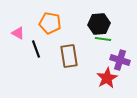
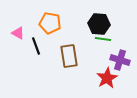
black hexagon: rotated 10 degrees clockwise
black line: moved 3 px up
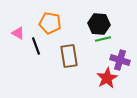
green line: rotated 21 degrees counterclockwise
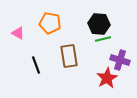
black line: moved 19 px down
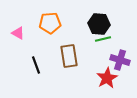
orange pentagon: rotated 15 degrees counterclockwise
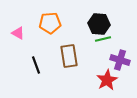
red star: moved 2 px down
